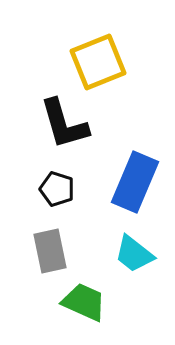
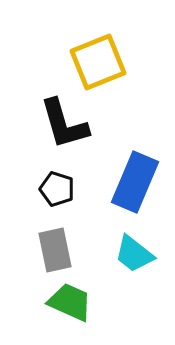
gray rectangle: moved 5 px right, 1 px up
green trapezoid: moved 14 px left
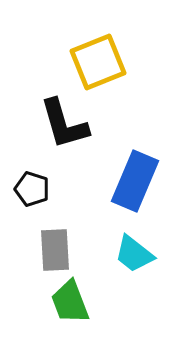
blue rectangle: moved 1 px up
black pentagon: moved 25 px left
gray rectangle: rotated 9 degrees clockwise
green trapezoid: rotated 135 degrees counterclockwise
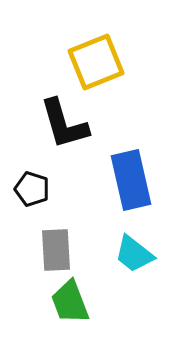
yellow square: moved 2 px left
blue rectangle: moved 4 px left, 1 px up; rotated 36 degrees counterclockwise
gray rectangle: moved 1 px right
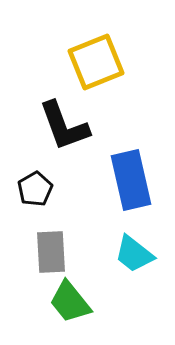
black L-shape: moved 2 px down; rotated 4 degrees counterclockwise
black pentagon: moved 3 px right; rotated 24 degrees clockwise
gray rectangle: moved 5 px left, 2 px down
green trapezoid: rotated 18 degrees counterclockwise
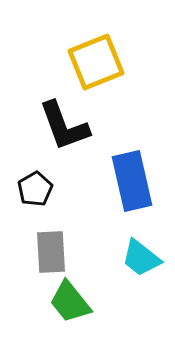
blue rectangle: moved 1 px right, 1 px down
cyan trapezoid: moved 7 px right, 4 px down
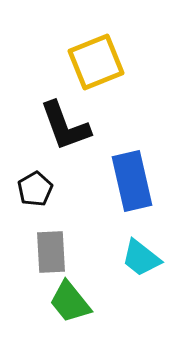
black L-shape: moved 1 px right
